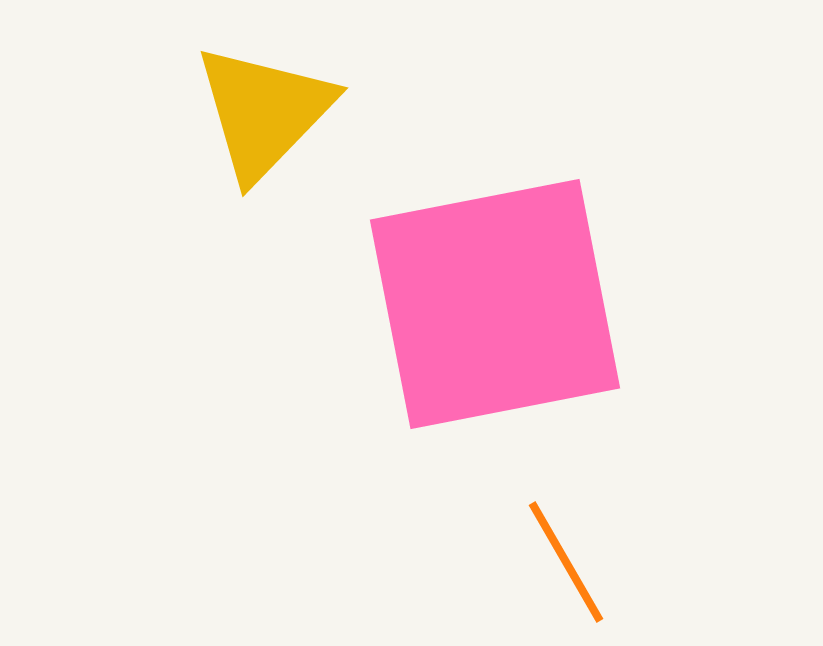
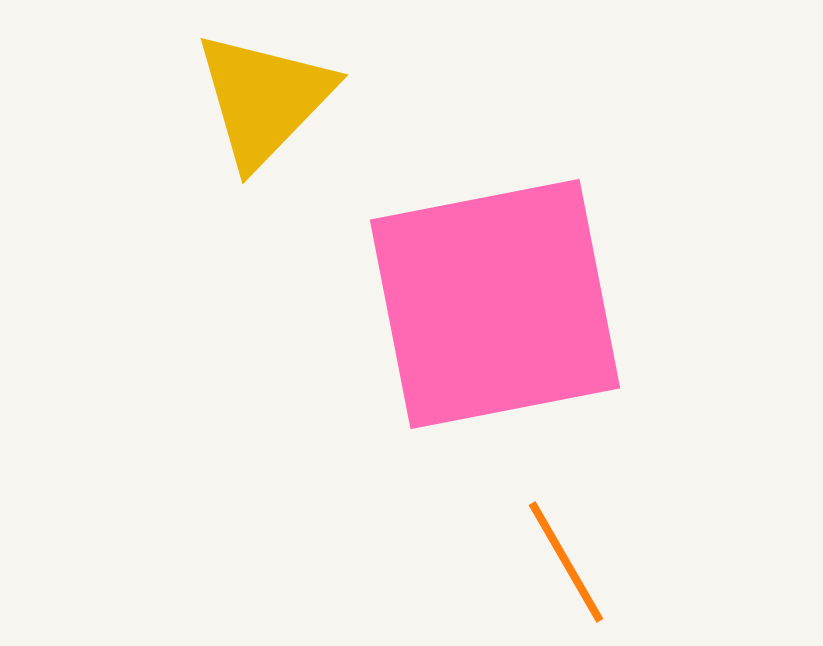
yellow triangle: moved 13 px up
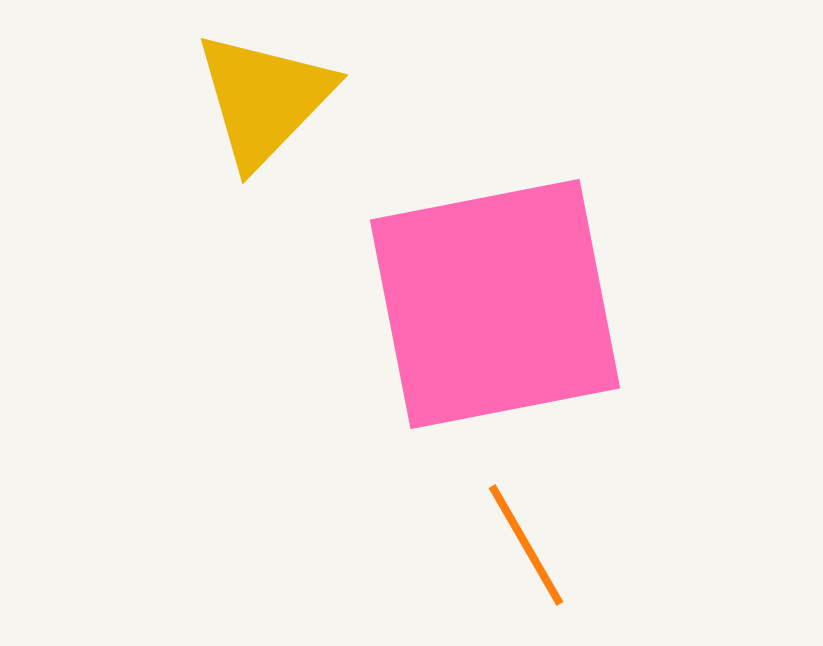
orange line: moved 40 px left, 17 px up
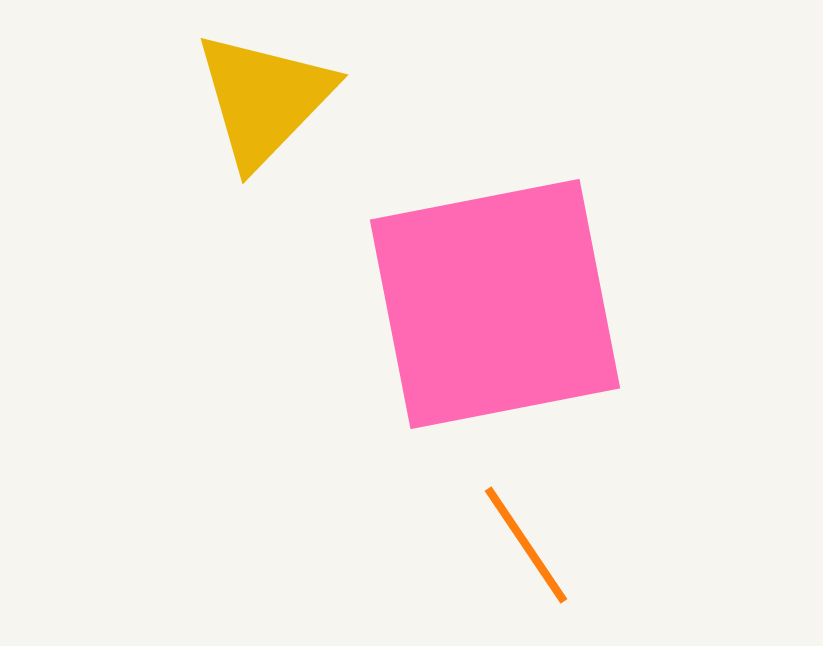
orange line: rotated 4 degrees counterclockwise
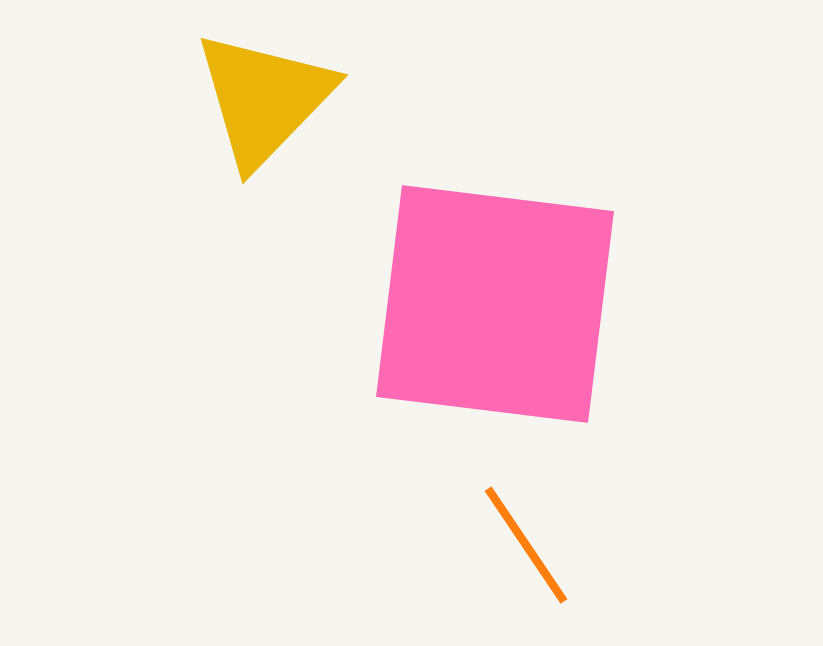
pink square: rotated 18 degrees clockwise
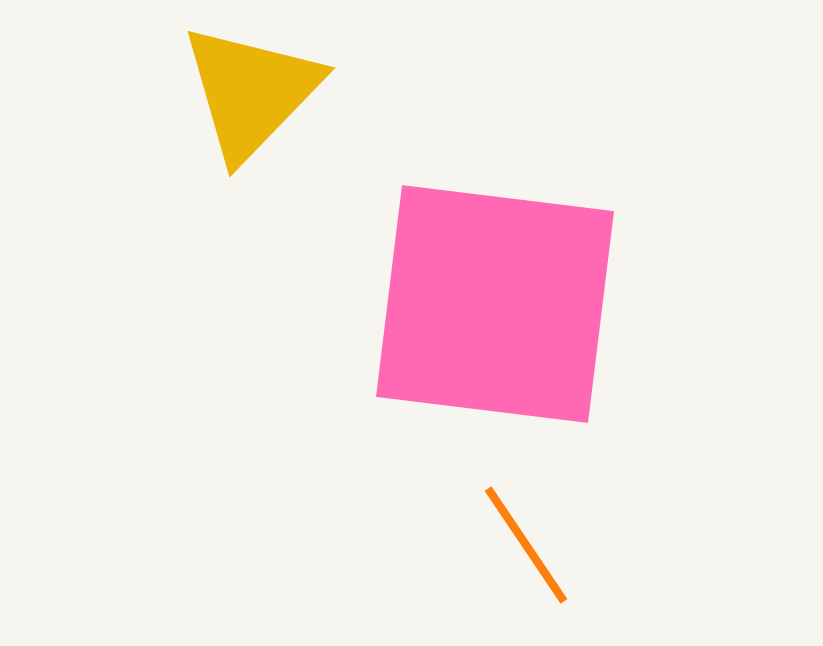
yellow triangle: moved 13 px left, 7 px up
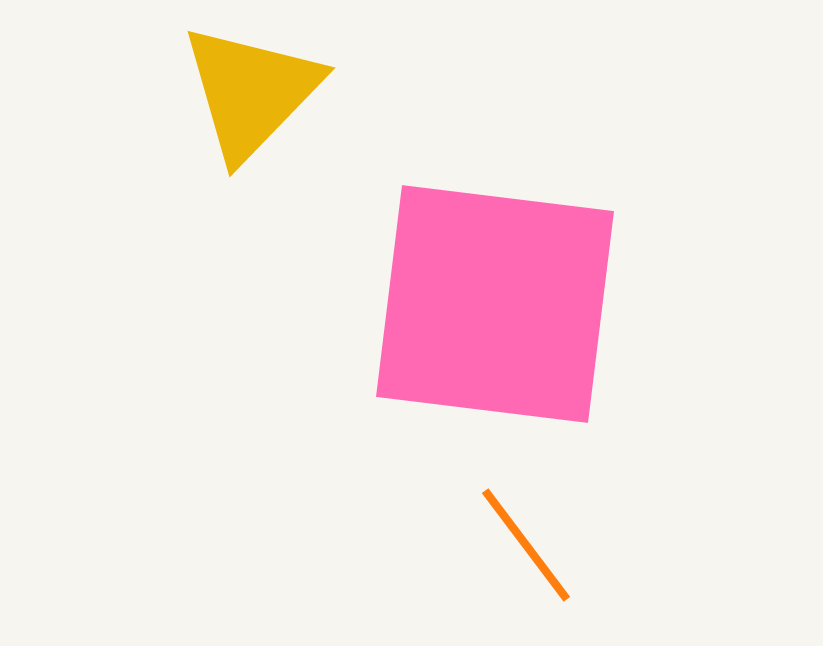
orange line: rotated 3 degrees counterclockwise
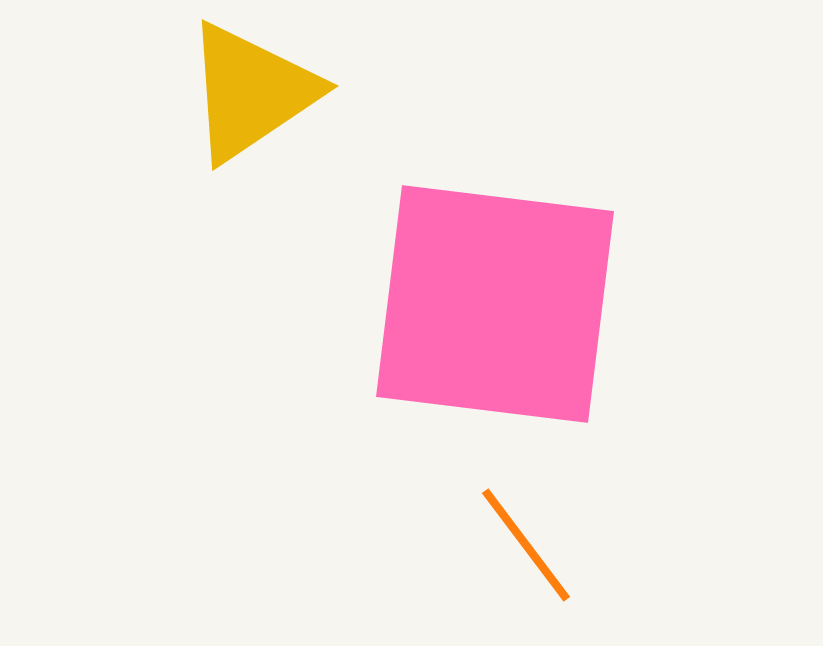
yellow triangle: rotated 12 degrees clockwise
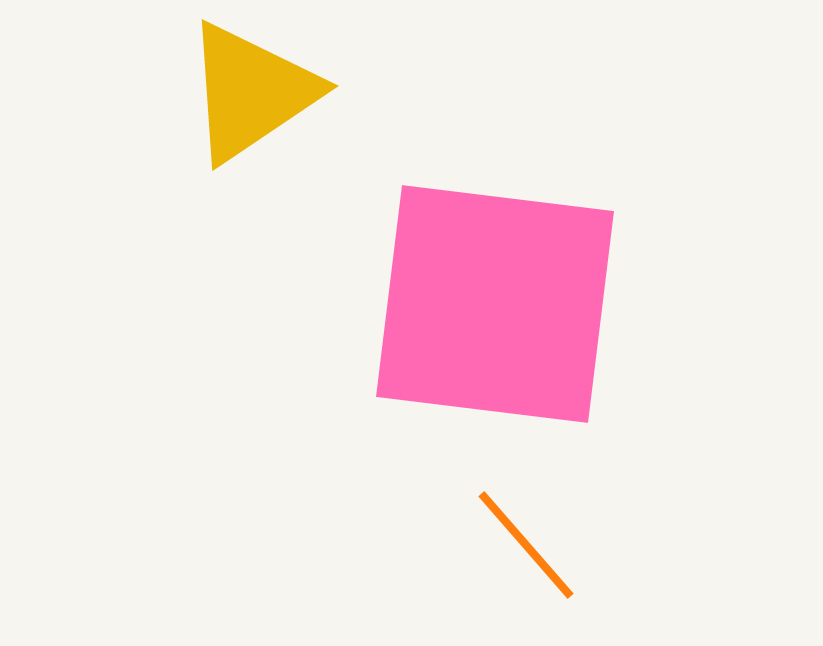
orange line: rotated 4 degrees counterclockwise
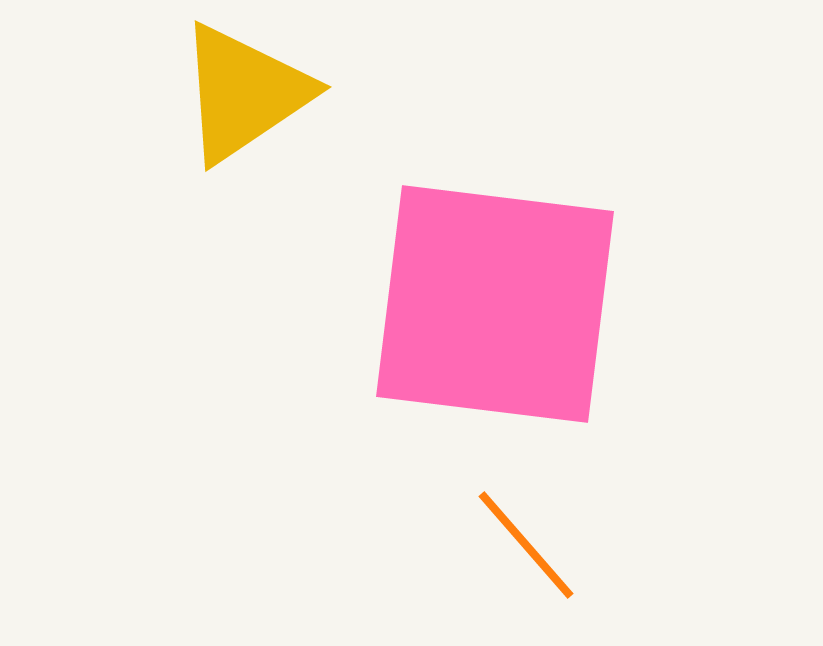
yellow triangle: moved 7 px left, 1 px down
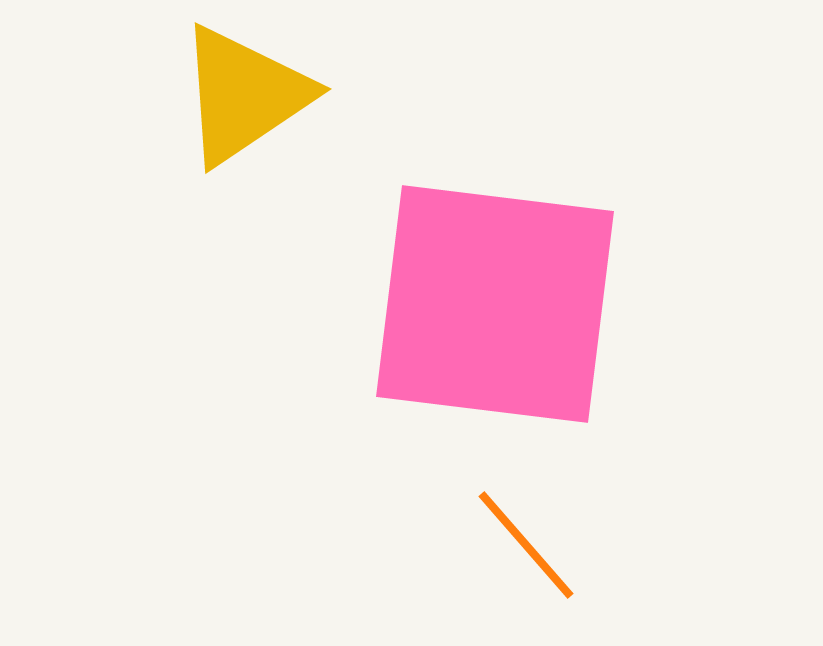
yellow triangle: moved 2 px down
